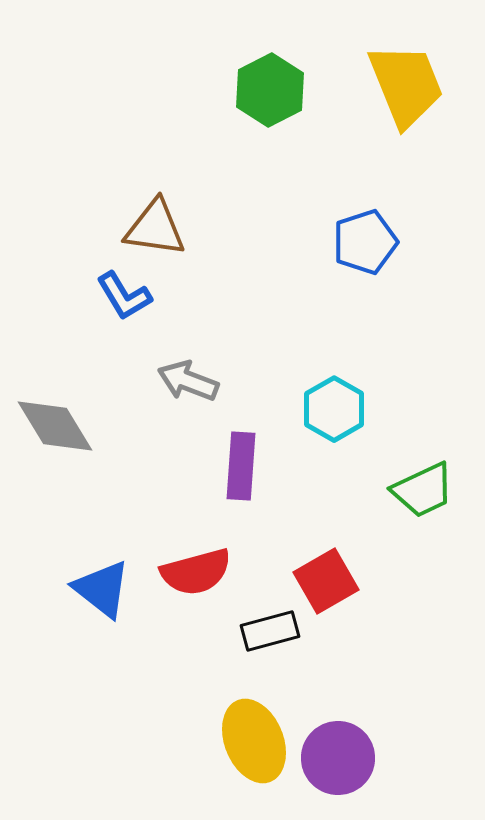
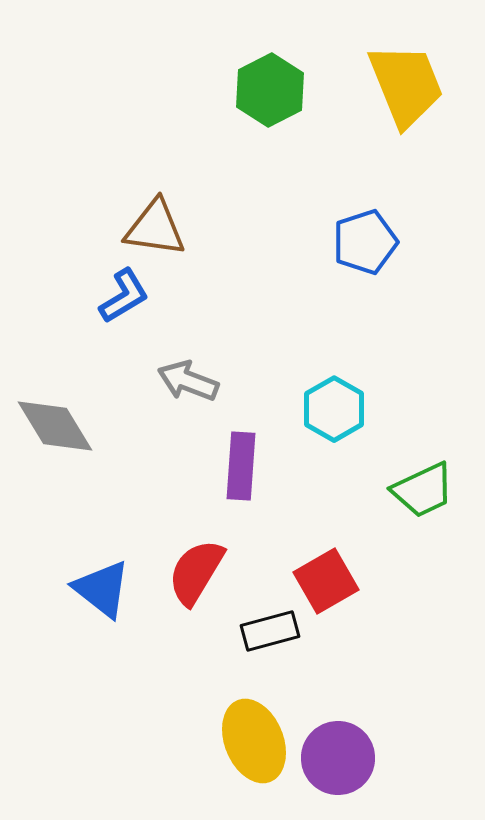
blue L-shape: rotated 90 degrees counterclockwise
red semicircle: rotated 136 degrees clockwise
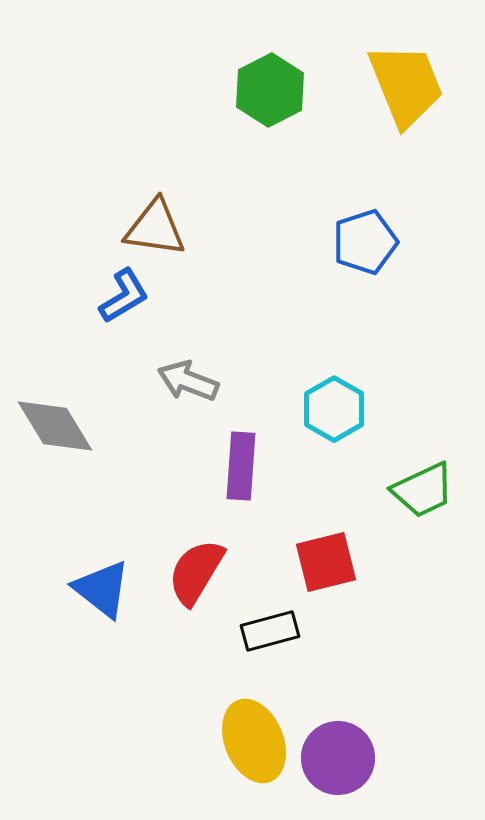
red square: moved 19 px up; rotated 16 degrees clockwise
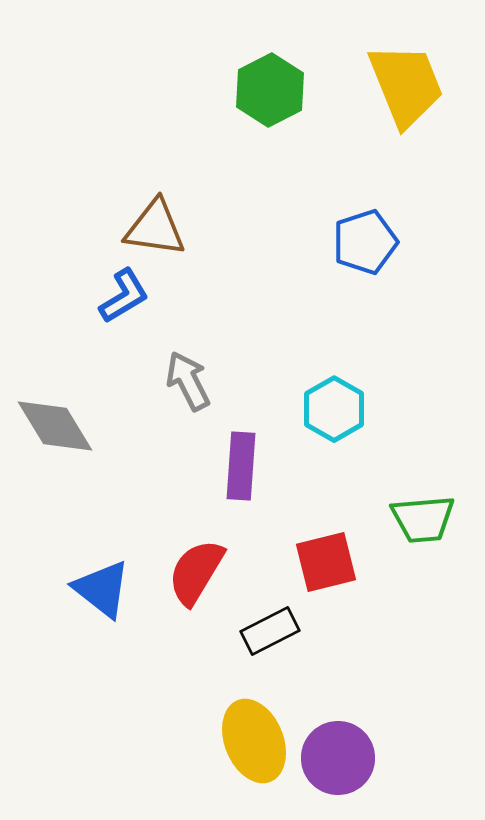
gray arrow: rotated 42 degrees clockwise
green trapezoid: moved 29 px down; rotated 20 degrees clockwise
black rectangle: rotated 12 degrees counterclockwise
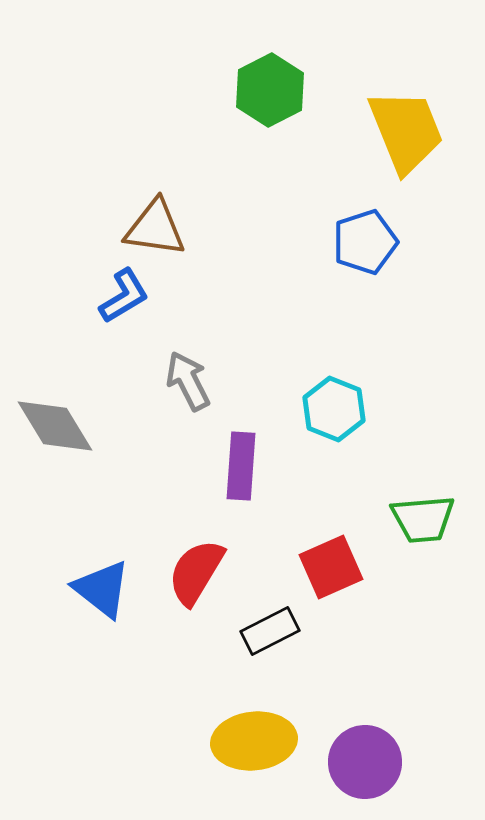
yellow trapezoid: moved 46 px down
cyan hexagon: rotated 8 degrees counterclockwise
red square: moved 5 px right, 5 px down; rotated 10 degrees counterclockwise
yellow ellipse: rotated 74 degrees counterclockwise
purple circle: moved 27 px right, 4 px down
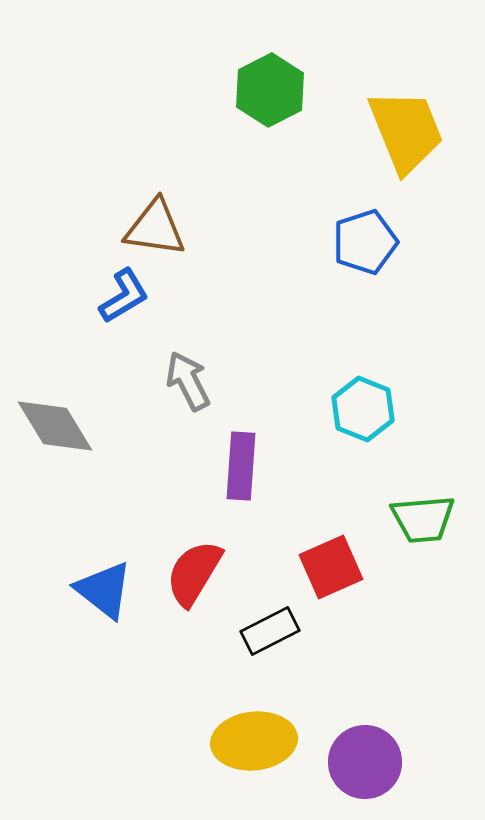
cyan hexagon: moved 29 px right
red semicircle: moved 2 px left, 1 px down
blue triangle: moved 2 px right, 1 px down
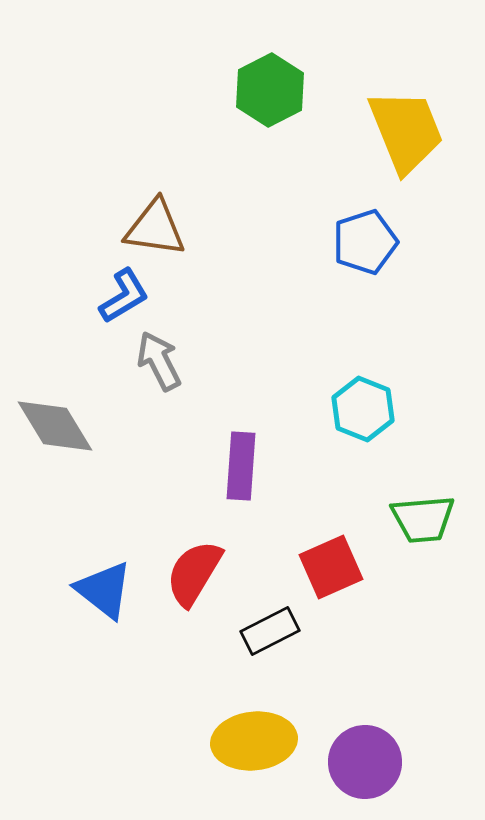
gray arrow: moved 29 px left, 20 px up
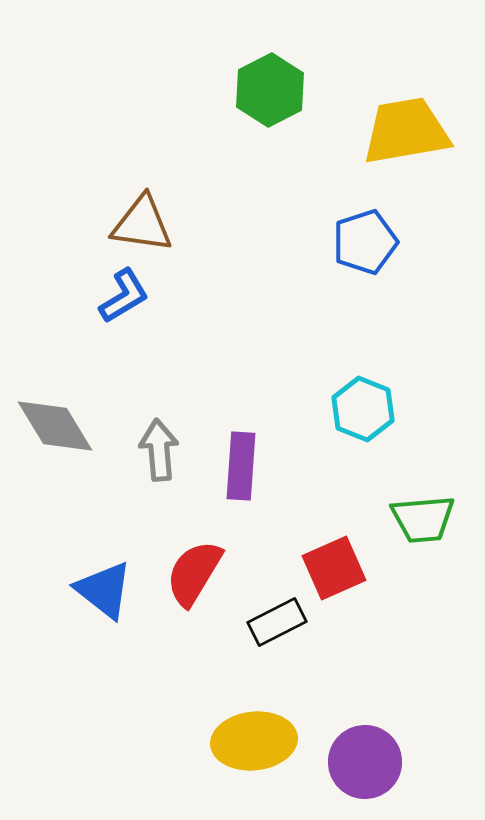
yellow trapezoid: rotated 78 degrees counterclockwise
brown triangle: moved 13 px left, 4 px up
gray arrow: moved 89 px down; rotated 22 degrees clockwise
red square: moved 3 px right, 1 px down
black rectangle: moved 7 px right, 9 px up
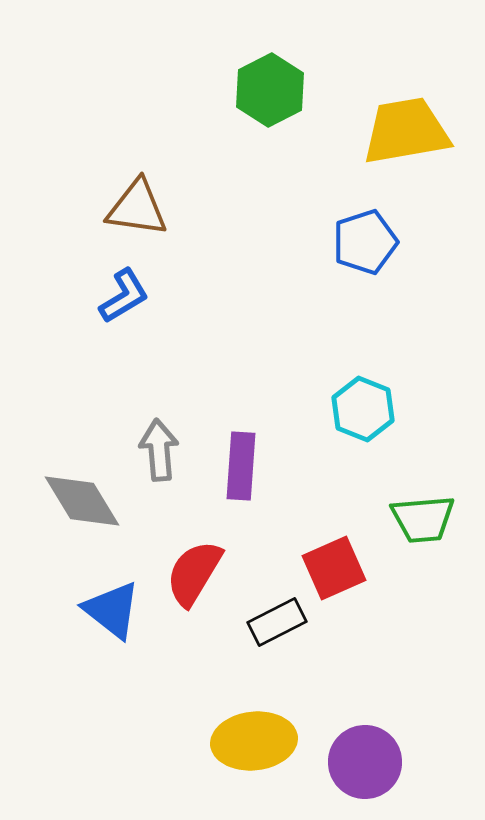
brown triangle: moved 5 px left, 16 px up
gray diamond: moved 27 px right, 75 px down
blue triangle: moved 8 px right, 20 px down
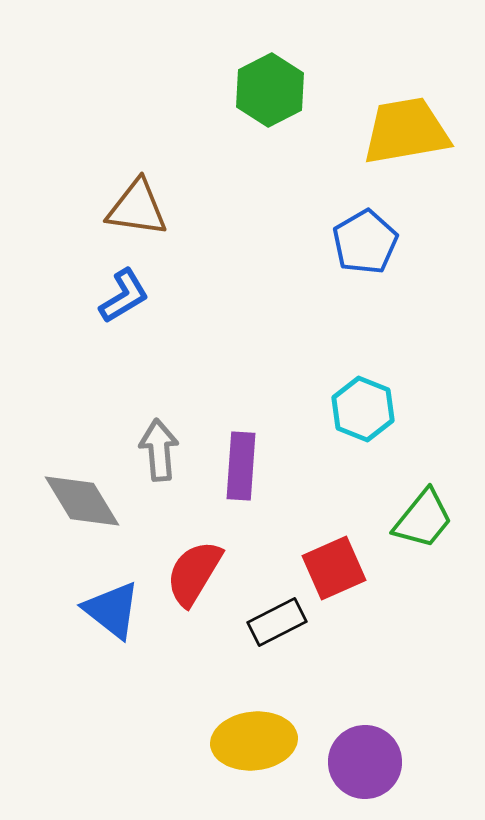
blue pentagon: rotated 12 degrees counterclockwise
green trapezoid: rotated 46 degrees counterclockwise
